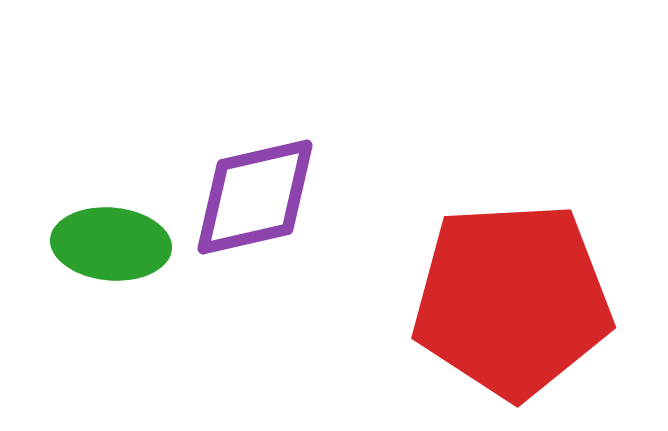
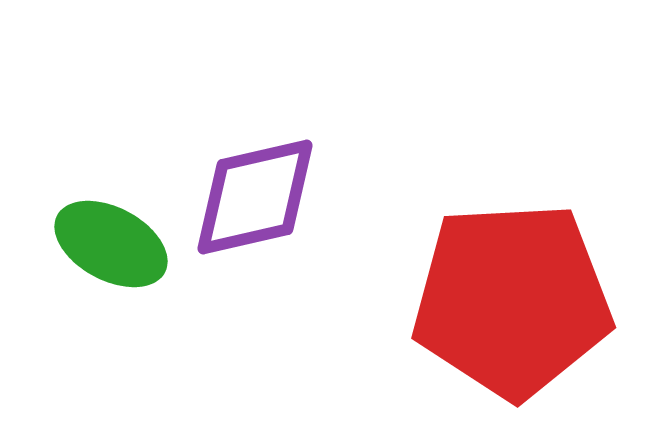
green ellipse: rotated 23 degrees clockwise
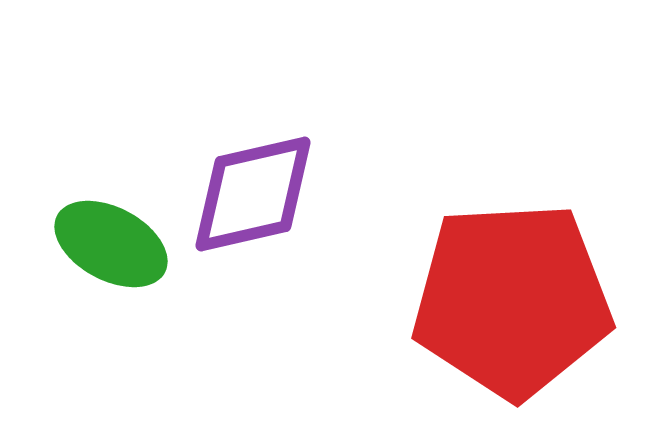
purple diamond: moved 2 px left, 3 px up
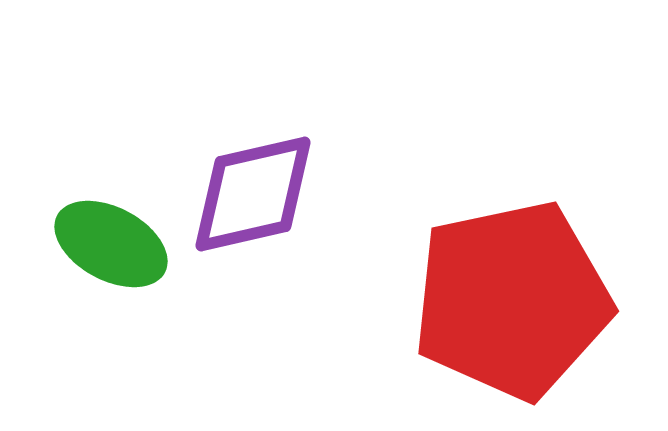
red pentagon: rotated 9 degrees counterclockwise
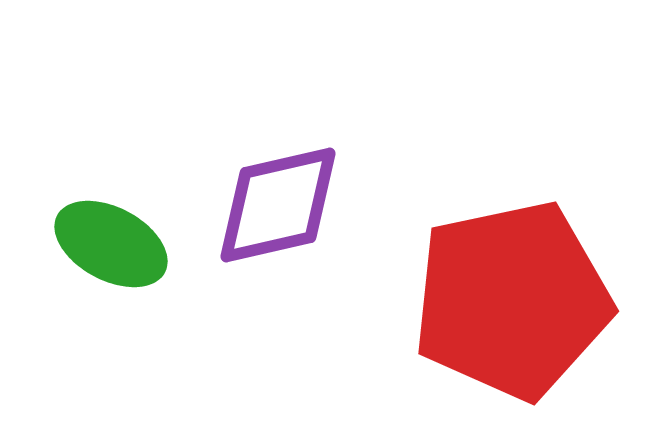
purple diamond: moved 25 px right, 11 px down
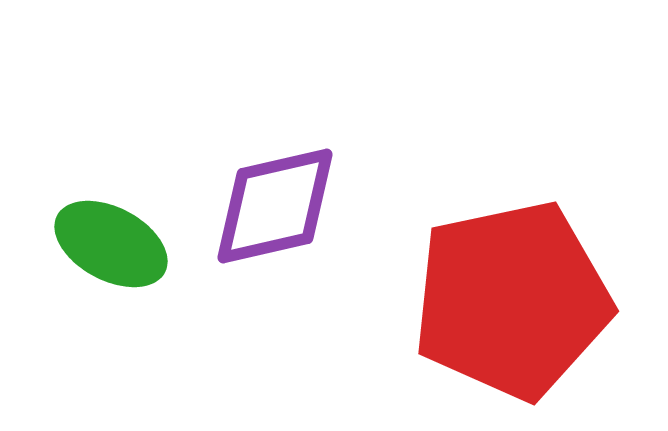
purple diamond: moved 3 px left, 1 px down
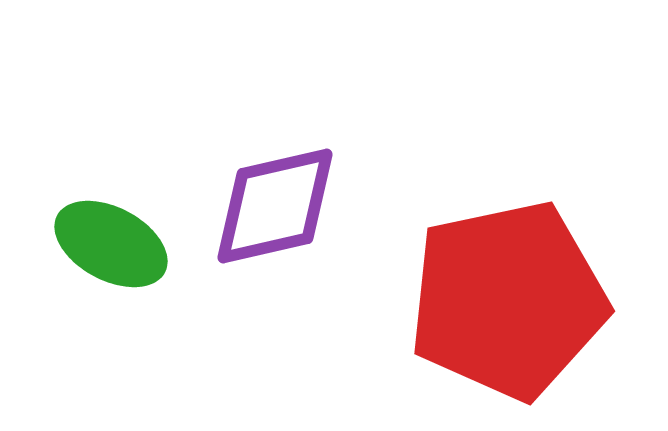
red pentagon: moved 4 px left
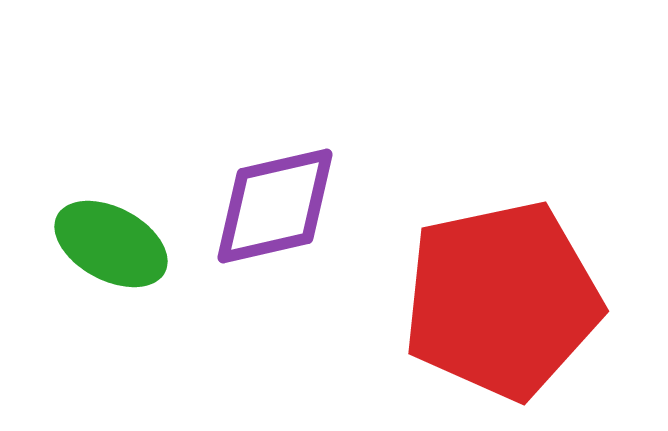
red pentagon: moved 6 px left
